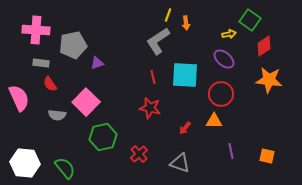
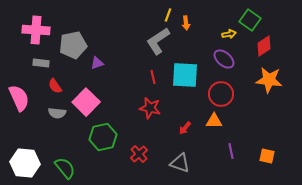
red semicircle: moved 5 px right, 2 px down
gray semicircle: moved 2 px up
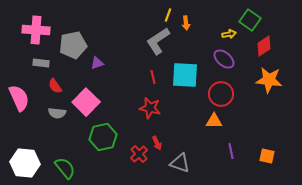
red arrow: moved 28 px left, 15 px down; rotated 64 degrees counterclockwise
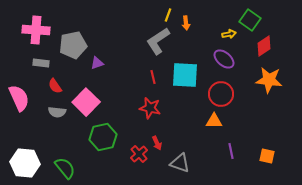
gray semicircle: moved 1 px up
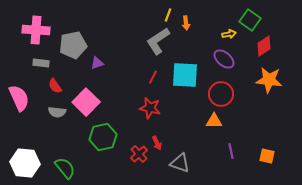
red line: rotated 40 degrees clockwise
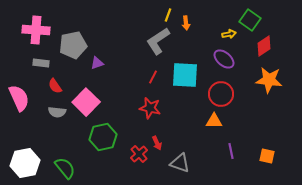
white hexagon: rotated 16 degrees counterclockwise
